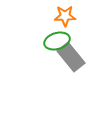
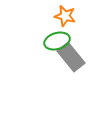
orange star: rotated 15 degrees clockwise
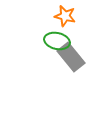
green ellipse: rotated 30 degrees clockwise
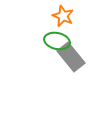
orange star: moved 2 px left; rotated 10 degrees clockwise
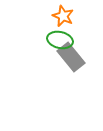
green ellipse: moved 3 px right, 1 px up
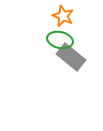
gray rectangle: rotated 12 degrees counterclockwise
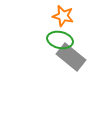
orange star: rotated 10 degrees counterclockwise
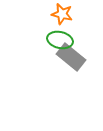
orange star: moved 1 px left, 2 px up
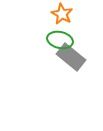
orange star: rotated 15 degrees clockwise
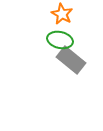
gray rectangle: moved 3 px down
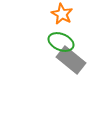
green ellipse: moved 1 px right, 2 px down; rotated 10 degrees clockwise
